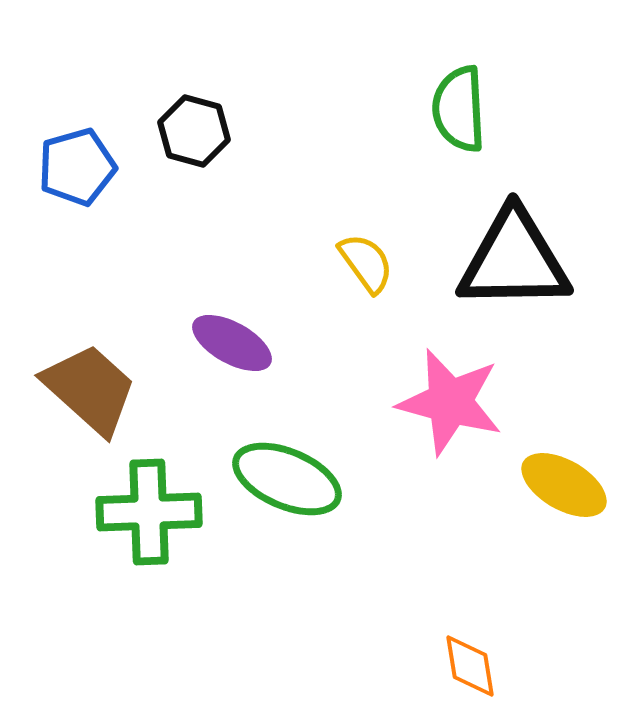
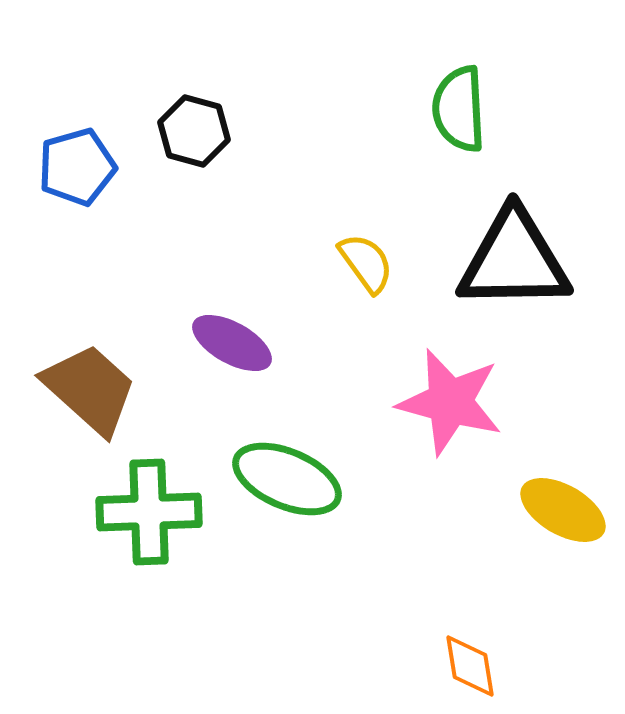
yellow ellipse: moved 1 px left, 25 px down
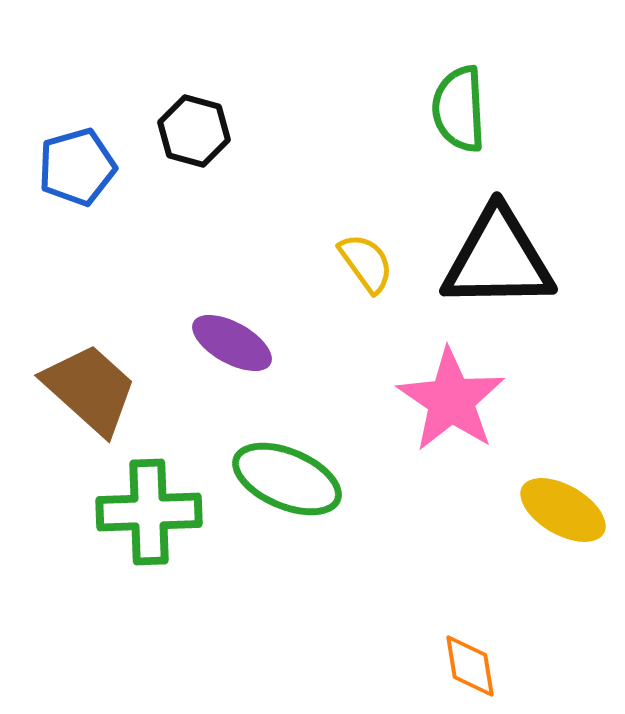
black triangle: moved 16 px left, 1 px up
pink star: moved 1 px right, 2 px up; rotated 19 degrees clockwise
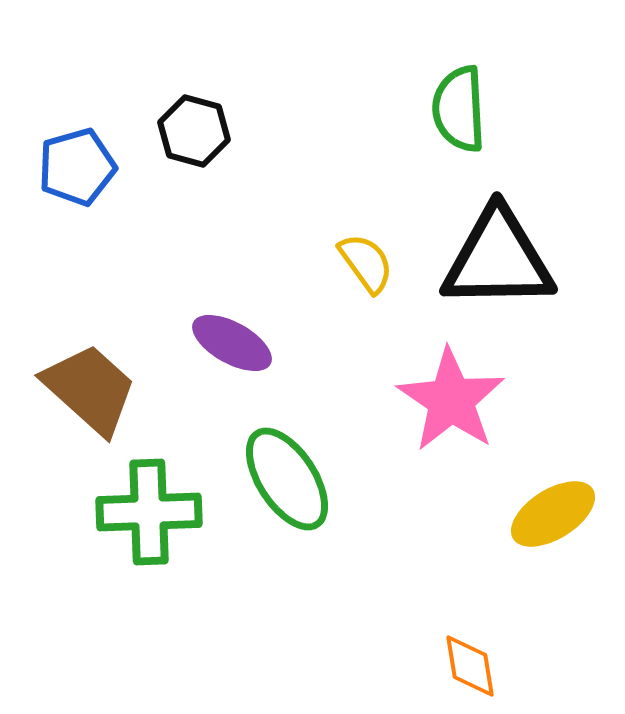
green ellipse: rotated 34 degrees clockwise
yellow ellipse: moved 10 px left, 4 px down; rotated 62 degrees counterclockwise
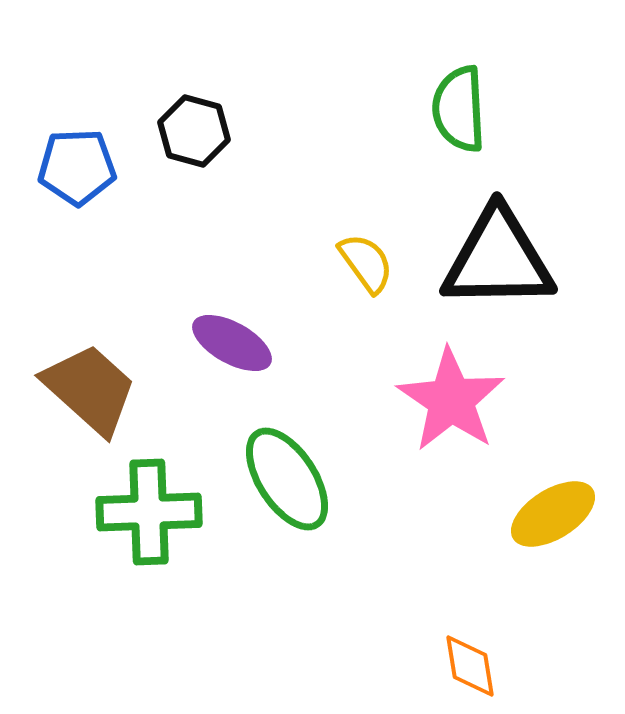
blue pentagon: rotated 14 degrees clockwise
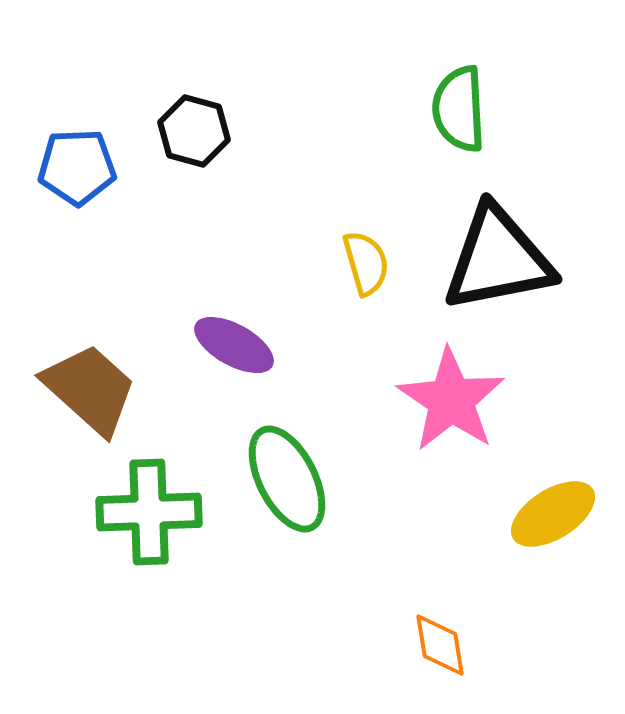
black triangle: rotated 10 degrees counterclockwise
yellow semicircle: rotated 20 degrees clockwise
purple ellipse: moved 2 px right, 2 px down
green ellipse: rotated 6 degrees clockwise
orange diamond: moved 30 px left, 21 px up
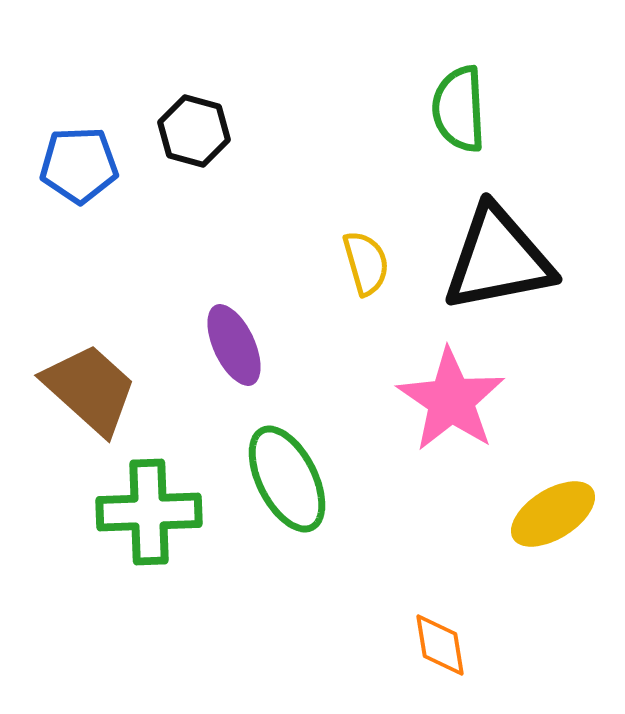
blue pentagon: moved 2 px right, 2 px up
purple ellipse: rotated 36 degrees clockwise
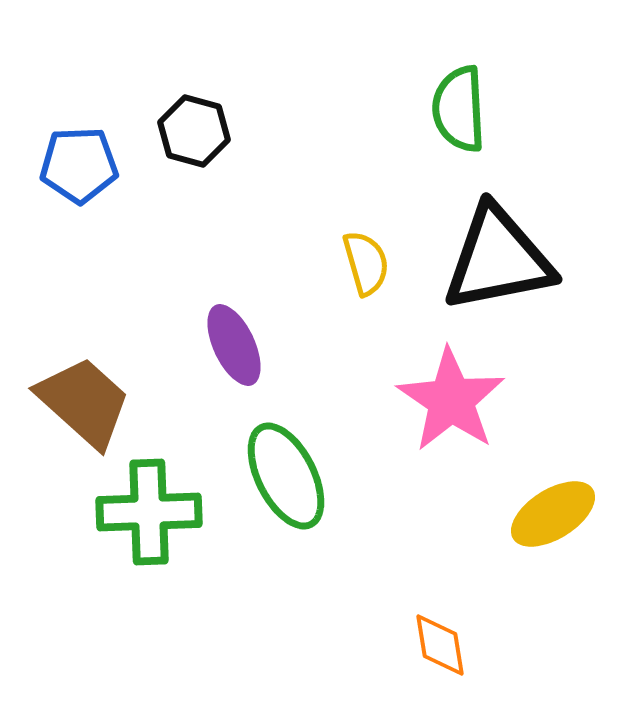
brown trapezoid: moved 6 px left, 13 px down
green ellipse: moved 1 px left, 3 px up
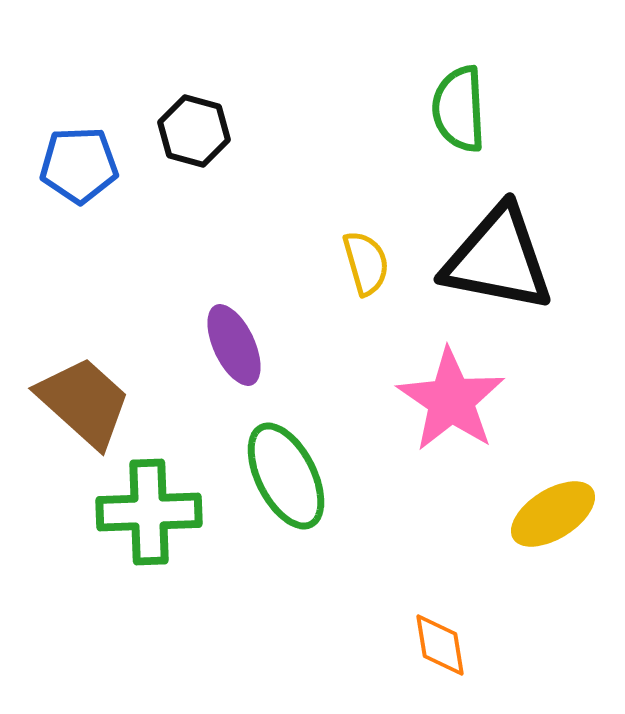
black triangle: rotated 22 degrees clockwise
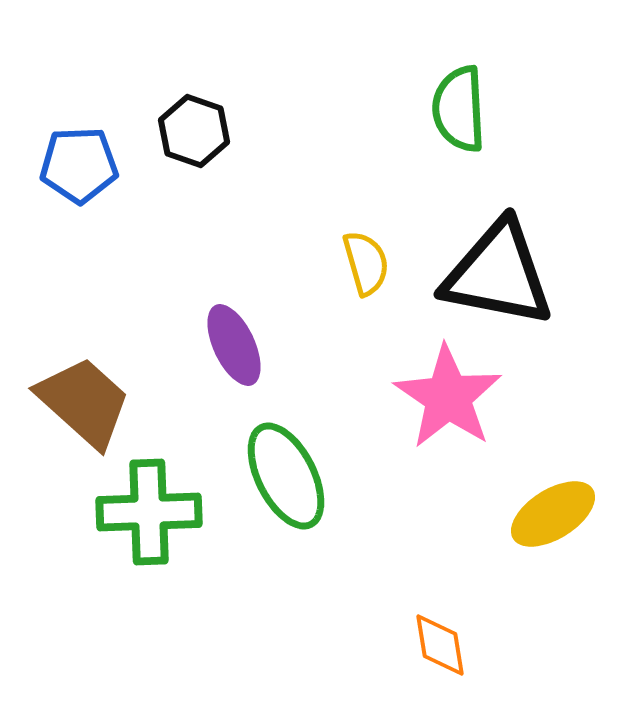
black hexagon: rotated 4 degrees clockwise
black triangle: moved 15 px down
pink star: moved 3 px left, 3 px up
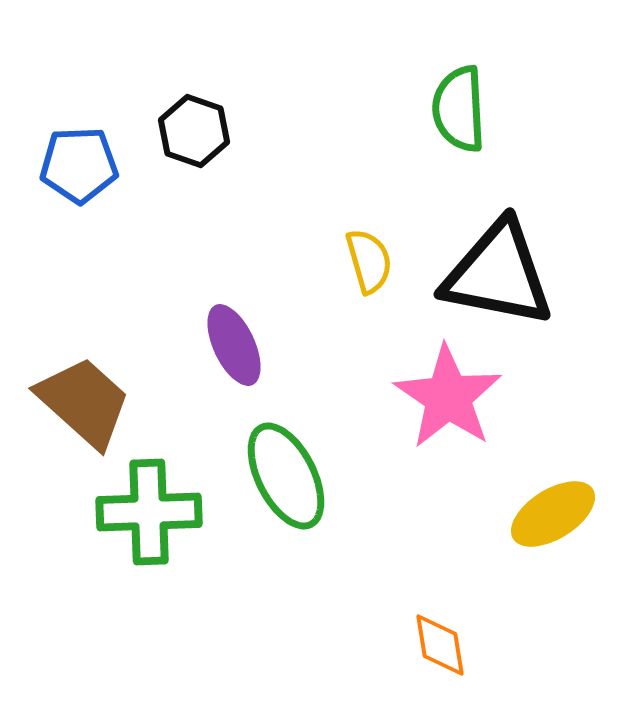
yellow semicircle: moved 3 px right, 2 px up
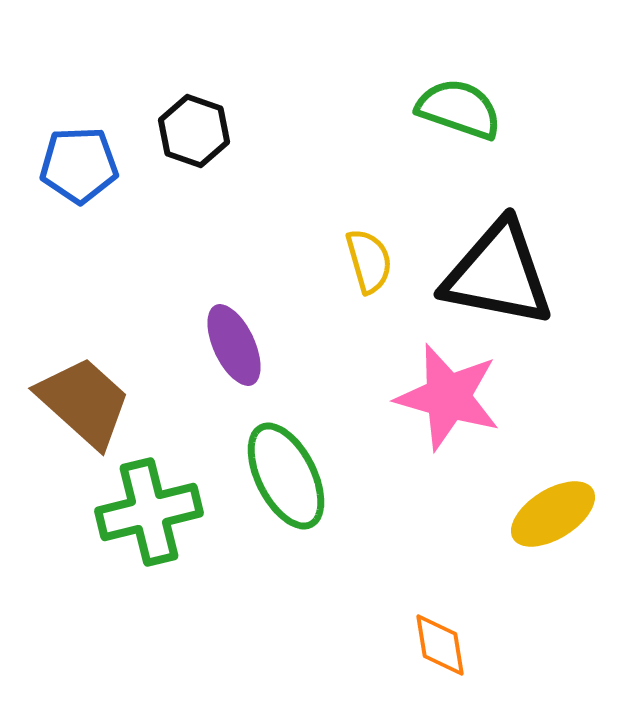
green semicircle: rotated 112 degrees clockwise
pink star: rotated 18 degrees counterclockwise
green cross: rotated 12 degrees counterclockwise
